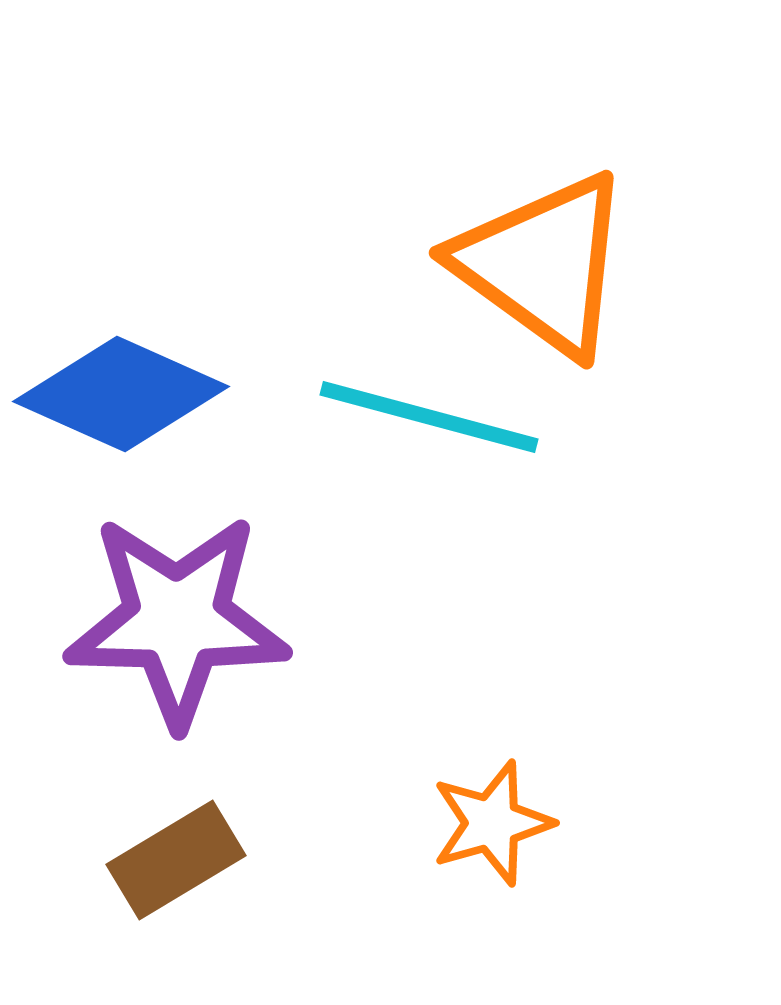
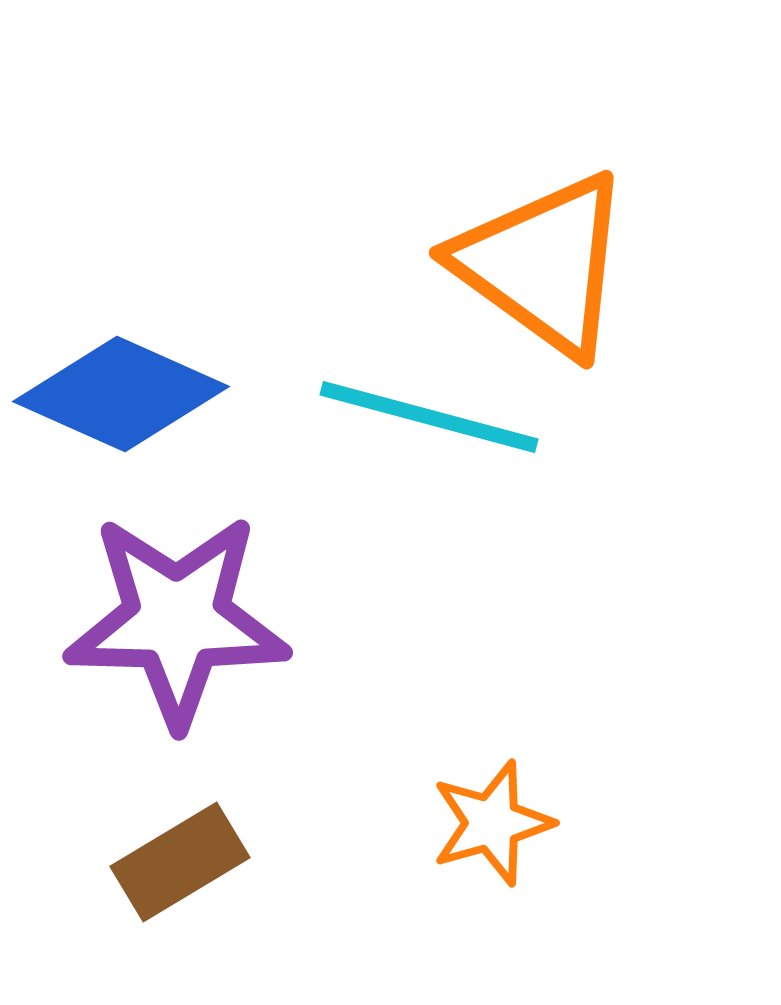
brown rectangle: moved 4 px right, 2 px down
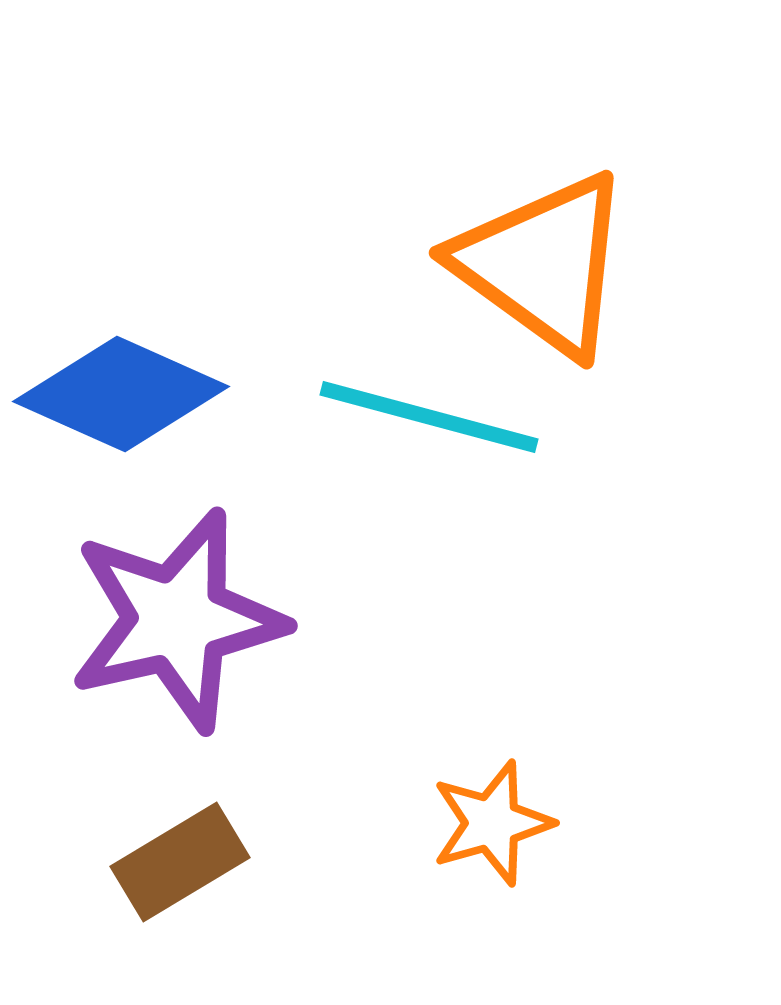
purple star: rotated 14 degrees counterclockwise
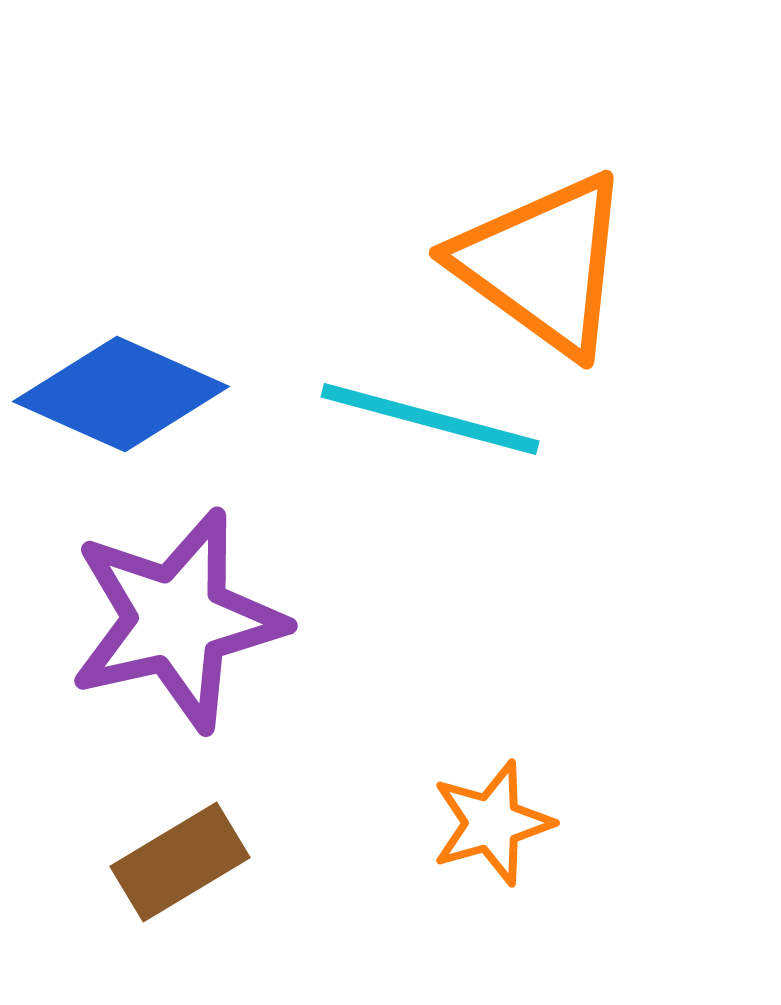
cyan line: moved 1 px right, 2 px down
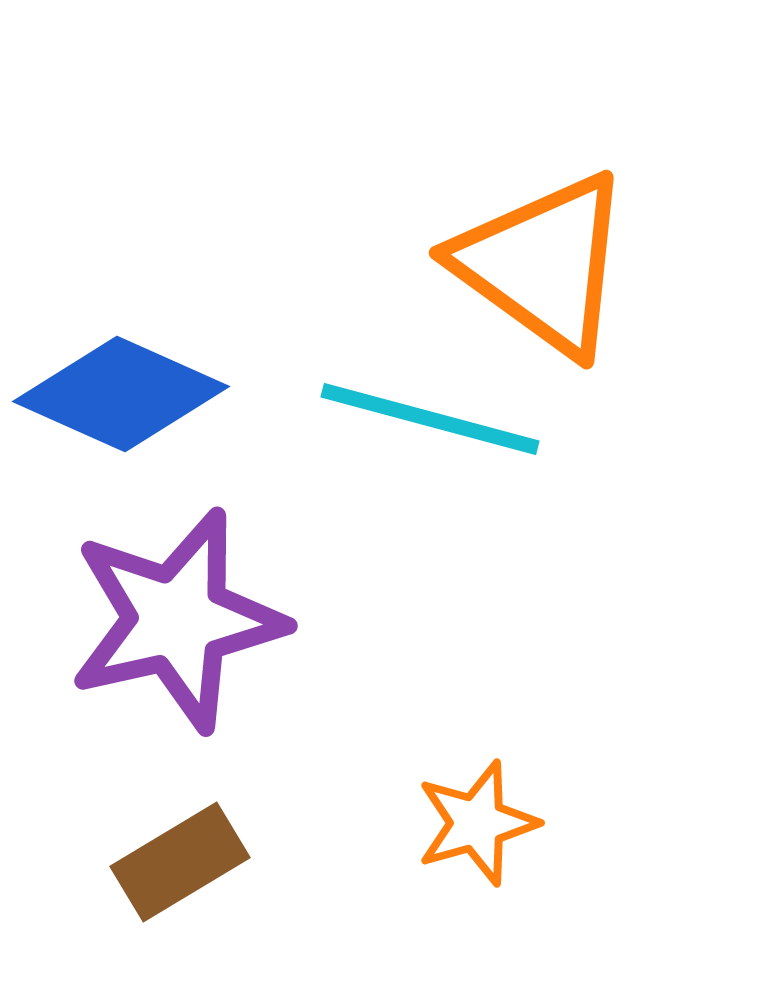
orange star: moved 15 px left
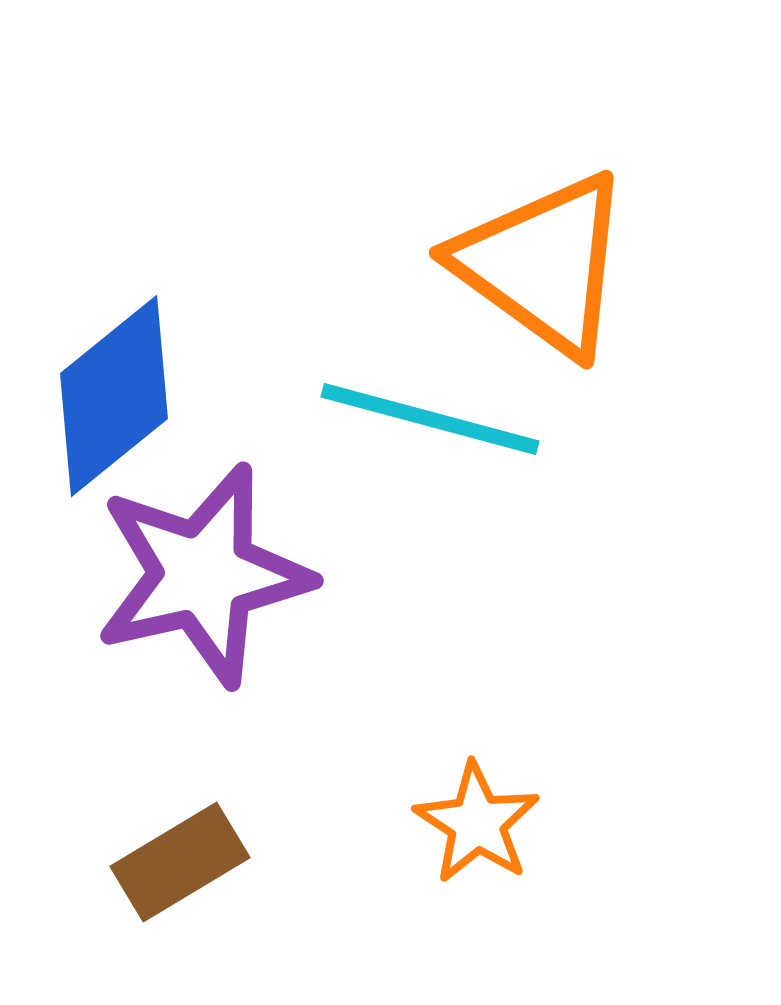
blue diamond: moved 7 px left, 2 px down; rotated 63 degrees counterclockwise
purple star: moved 26 px right, 45 px up
orange star: rotated 23 degrees counterclockwise
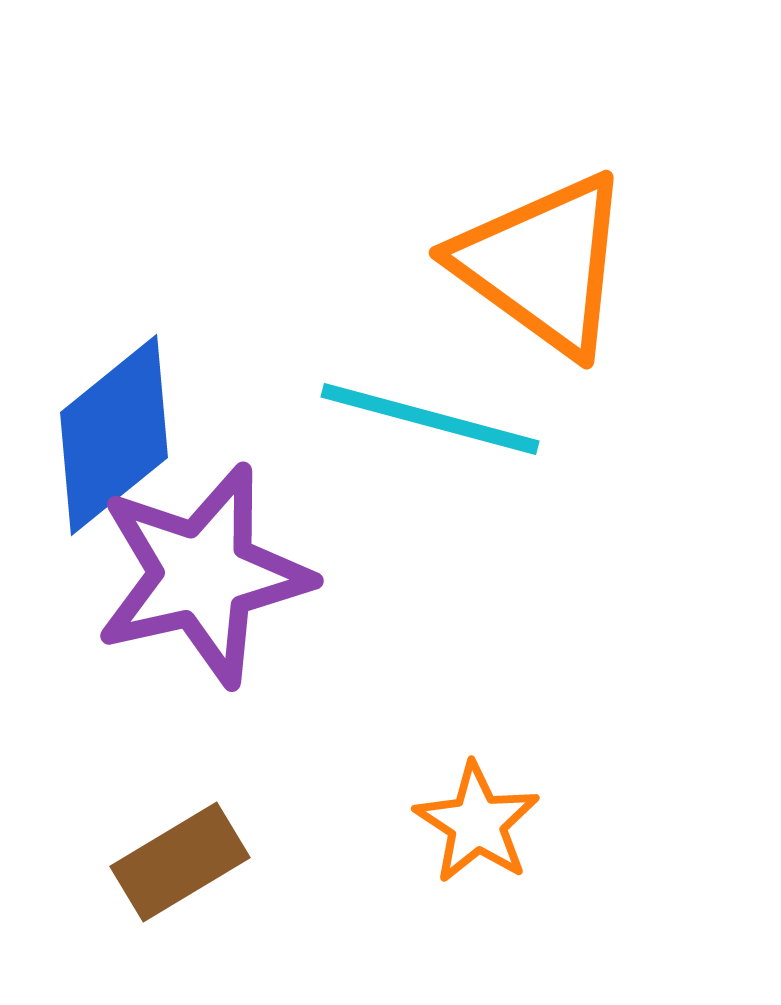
blue diamond: moved 39 px down
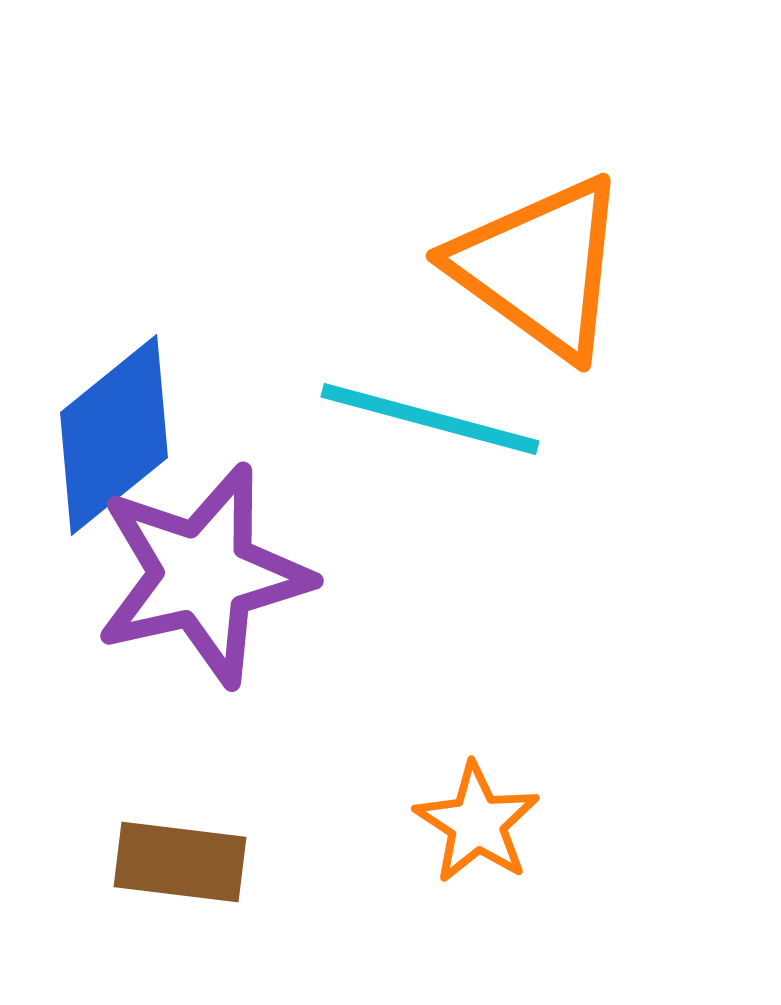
orange triangle: moved 3 px left, 3 px down
brown rectangle: rotated 38 degrees clockwise
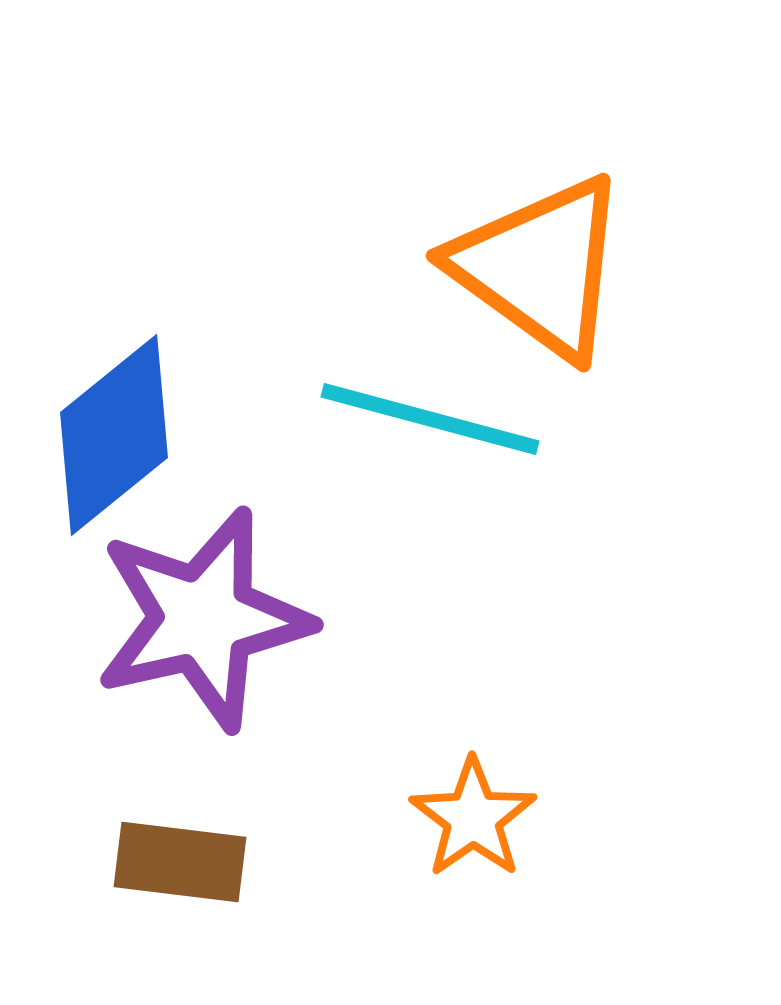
purple star: moved 44 px down
orange star: moved 4 px left, 5 px up; rotated 4 degrees clockwise
